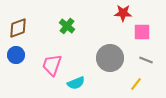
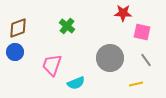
pink square: rotated 12 degrees clockwise
blue circle: moved 1 px left, 3 px up
gray line: rotated 32 degrees clockwise
yellow line: rotated 40 degrees clockwise
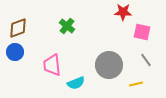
red star: moved 1 px up
gray circle: moved 1 px left, 7 px down
pink trapezoid: rotated 25 degrees counterclockwise
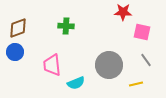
green cross: moved 1 px left; rotated 35 degrees counterclockwise
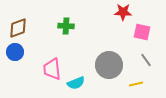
pink trapezoid: moved 4 px down
